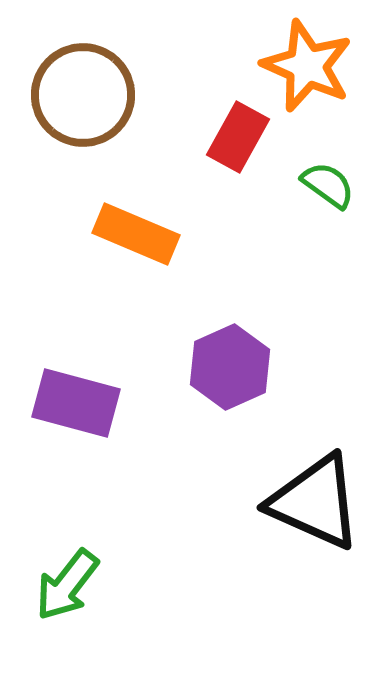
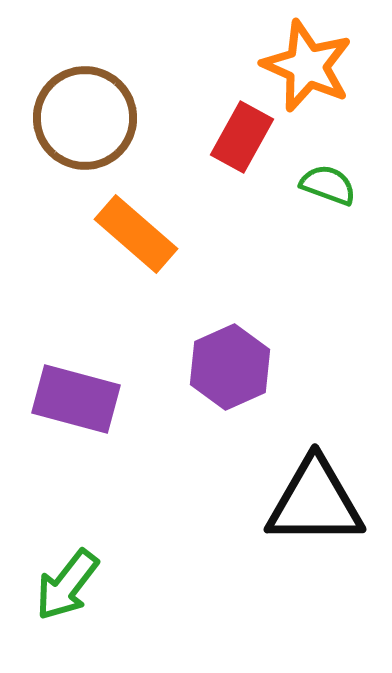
brown circle: moved 2 px right, 23 px down
red rectangle: moved 4 px right
green semicircle: rotated 16 degrees counterclockwise
orange rectangle: rotated 18 degrees clockwise
purple rectangle: moved 4 px up
black triangle: rotated 24 degrees counterclockwise
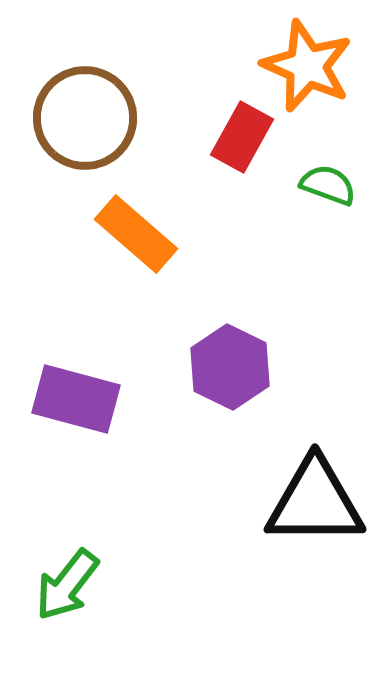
purple hexagon: rotated 10 degrees counterclockwise
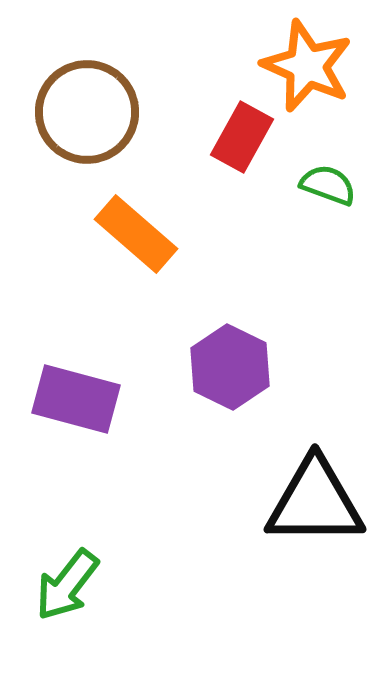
brown circle: moved 2 px right, 6 px up
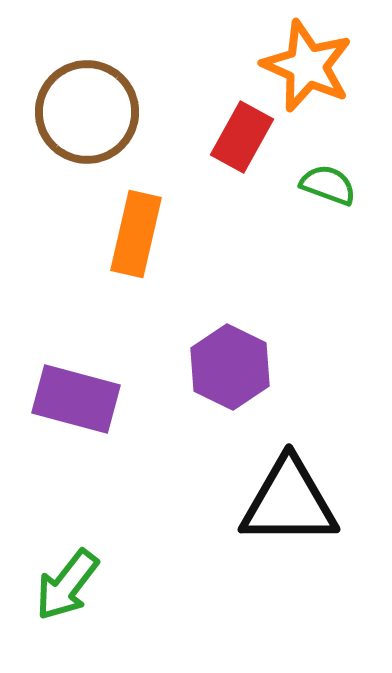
orange rectangle: rotated 62 degrees clockwise
black triangle: moved 26 px left
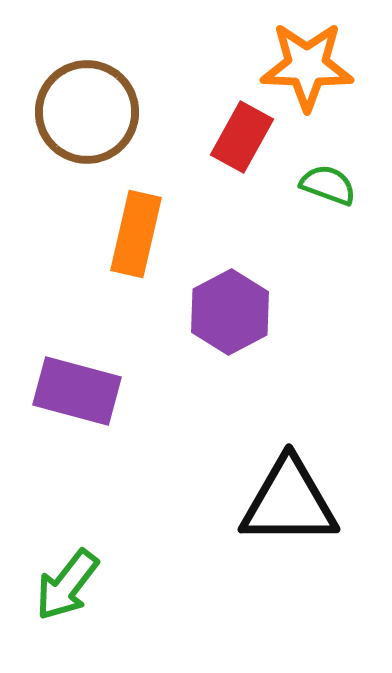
orange star: rotated 22 degrees counterclockwise
purple hexagon: moved 55 px up; rotated 6 degrees clockwise
purple rectangle: moved 1 px right, 8 px up
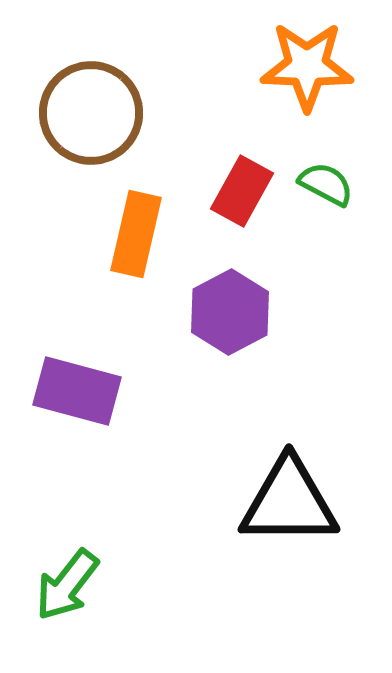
brown circle: moved 4 px right, 1 px down
red rectangle: moved 54 px down
green semicircle: moved 2 px left, 1 px up; rotated 8 degrees clockwise
